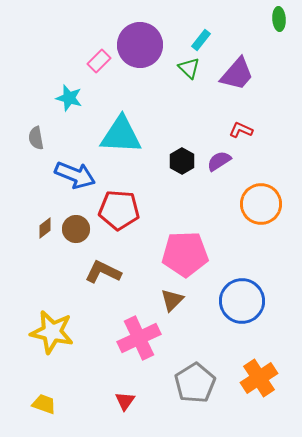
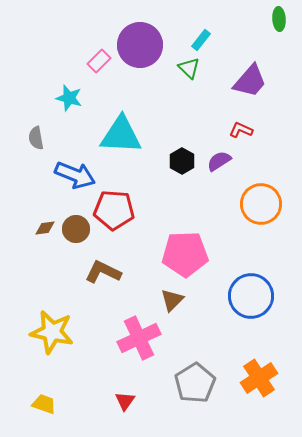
purple trapezoid: moved 13 px right, 7 px down
red pentagon: moved 5 px left
brown diamond: rotated 30 degrees clockwise
blue circle: moved 9 px right, 5 px up
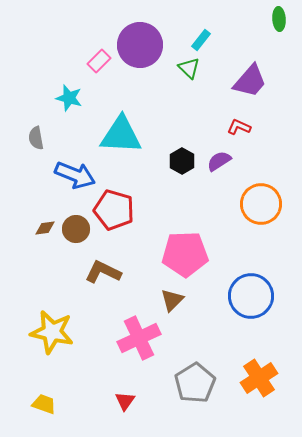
red L-shape: moved 2 px left, 3 px up
red pentagon: rotated 12 degrees clockwise
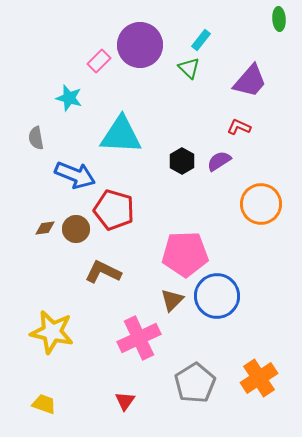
blue circle: moved 34 px left
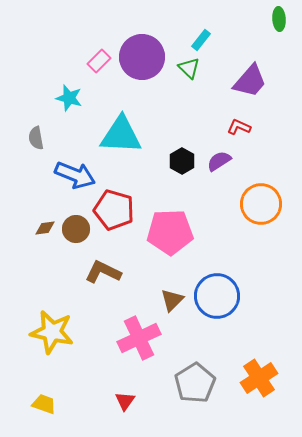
purple circle: moved 2 px right, 12 px down
pink pentagon: moved 15 px left, 22 px up
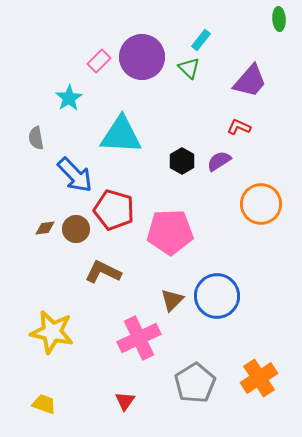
cyan star: rotated 24 degrees clockwise
blue arrow: rotated 24 degrees clockwise
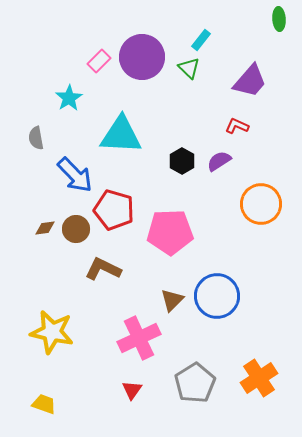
red L-shape: moved 2 px left, 1 px up
brown L-shape: moved 3 px up
red triangle: moved 7 px right, 11 px up
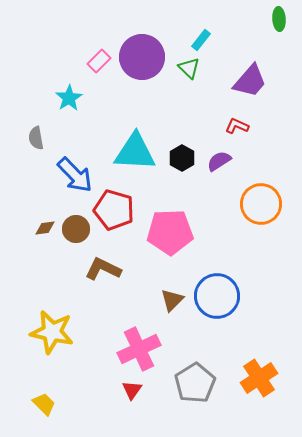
cyan triangle: moved 14 px right, 17 px down
black hexagon: moved 3 px up
pink cross: moved 11 px down
yellow trapezoid: rotated 25 degrees clockwise
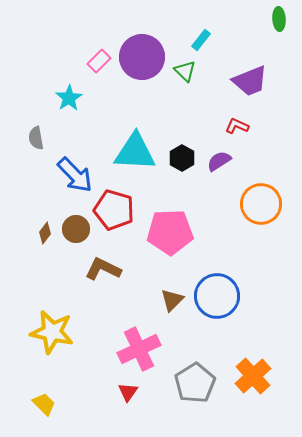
green triangle: moved 4 px left, 3 px down
purple trapezoid: rotated 27 degrees clockwise
brown diamond: moved 5 px down; rotated 45 degrees counterclockwise
orange cross: moved 6 px left, 2 px up; rotated 9 degrees counterclockwise
red triangle: moved 4 px left, 2 px down
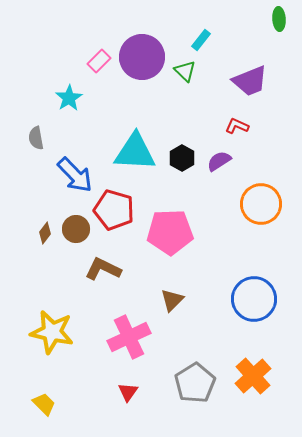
blue circle: moved 37 px right, 3 px down
pink cross: moved 10 px left, 12 px up
